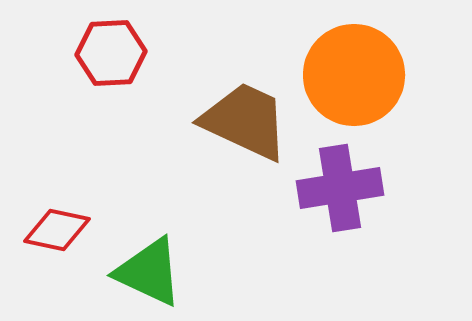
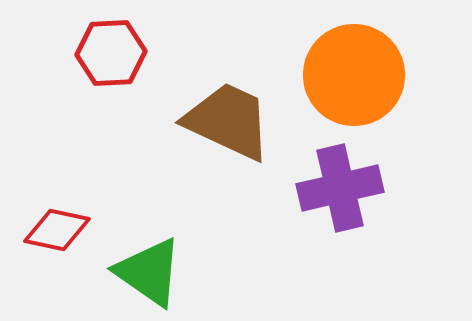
brown trapezoid: moved 17 px left
purple cross: rotated 4 degrees counterclockwise
green triangle: rotated 10 degrees clockwise
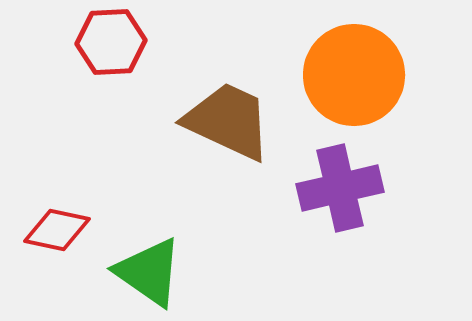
red hexagon: moved 11 px up
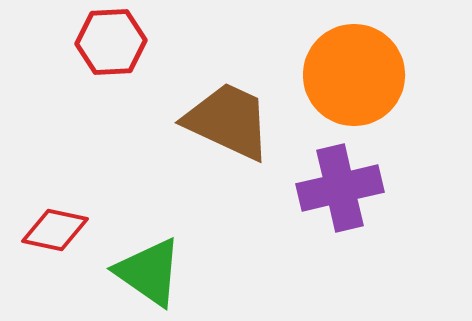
red diamond: moved 2 px left
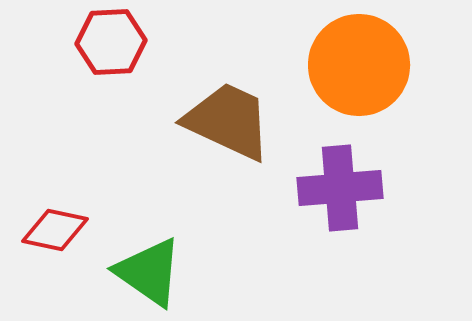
orange circle: moved 5 px right, 10 px up
purple cross: rotated 8 degrees clockwise
